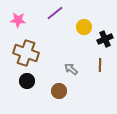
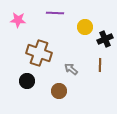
purple line: rotated 42 degrees clockwise
yellow circle: moved 1 px right
brown cross: moved 13 px right
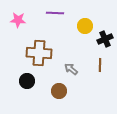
yellow circle: moved 1 px up
brown cross: rotated 15 degrees counterclockwise
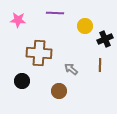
black circle: moved 5 px left
